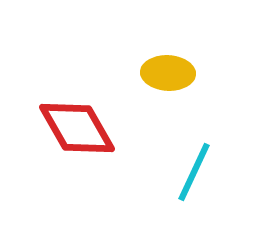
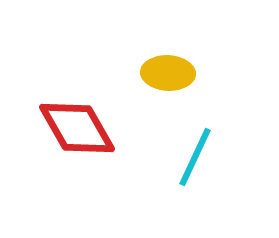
cyan line: moved 1 px right, 15 px up
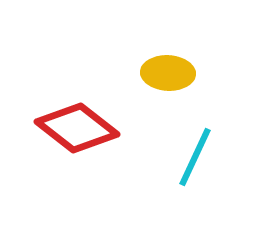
red diamond: rotated 22 degrees counterclockwise
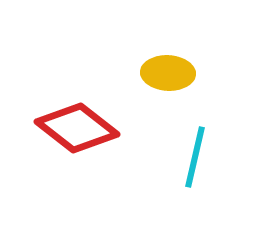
cyan line: rotated 12 degrees counterclockwise
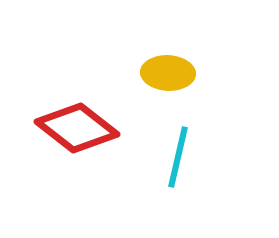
cyan line: moved 17 px left
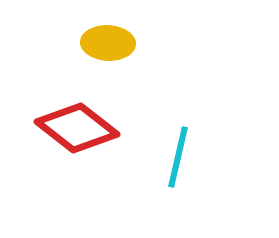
yellow ellipse: moved 60 px left, 30 px up
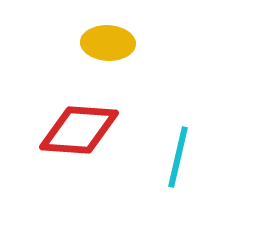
red diamond: moved 2 px right, 2 px down; rotated 34 degrees counterclockwise
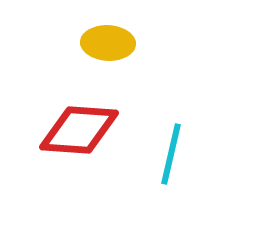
cyan line: moved 7 px left, 3 px up
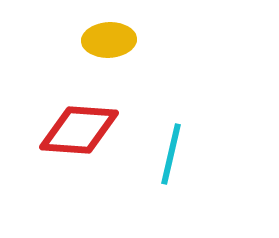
yellow ellipse: moved 1 px right, 3 px up; rotated 6 degrees counterclockwise
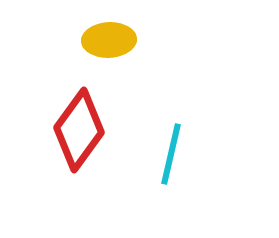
red diamond: rotated 58 degrees counterclockwise
